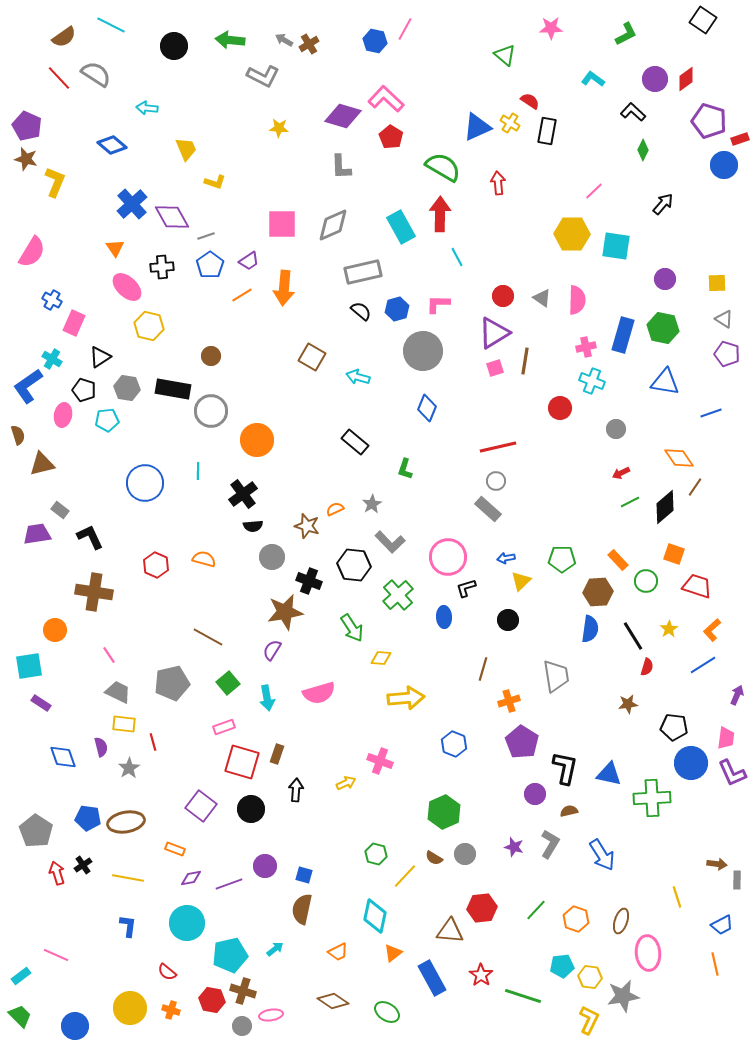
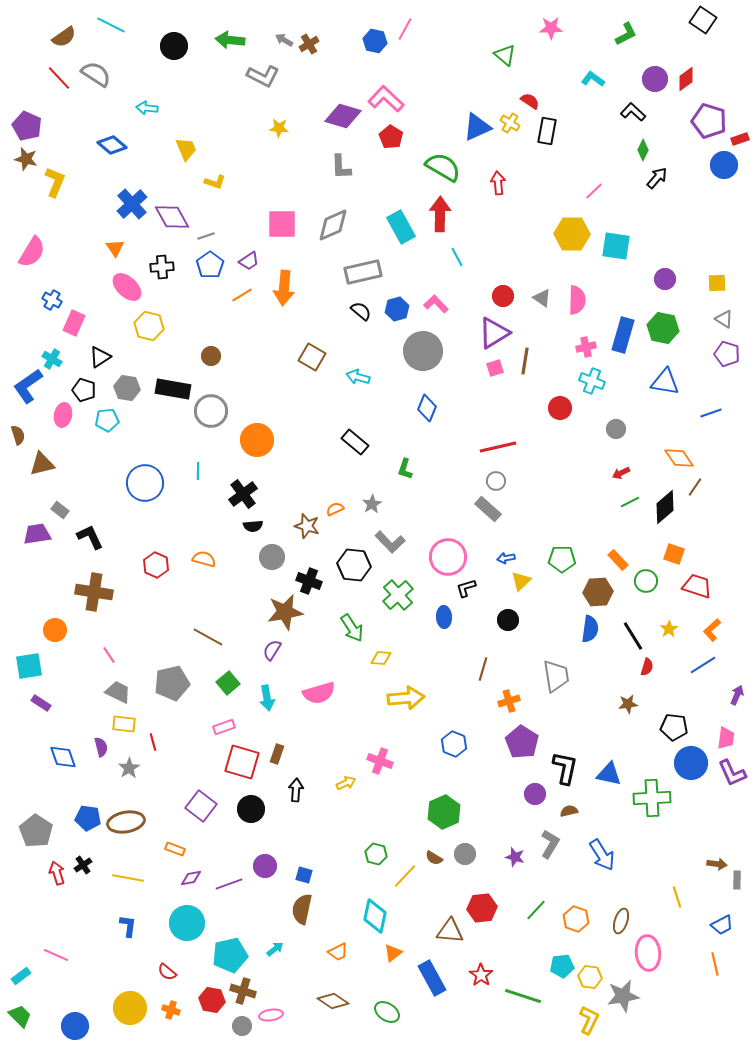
black arrow at (663, 204): moved 6 px left, 26 px up
pink L-shape at (438, 304): moved 2 px left; rotated 45 degrees clockwise
purple star at (514, 847): moved 1 px right, 10 px down
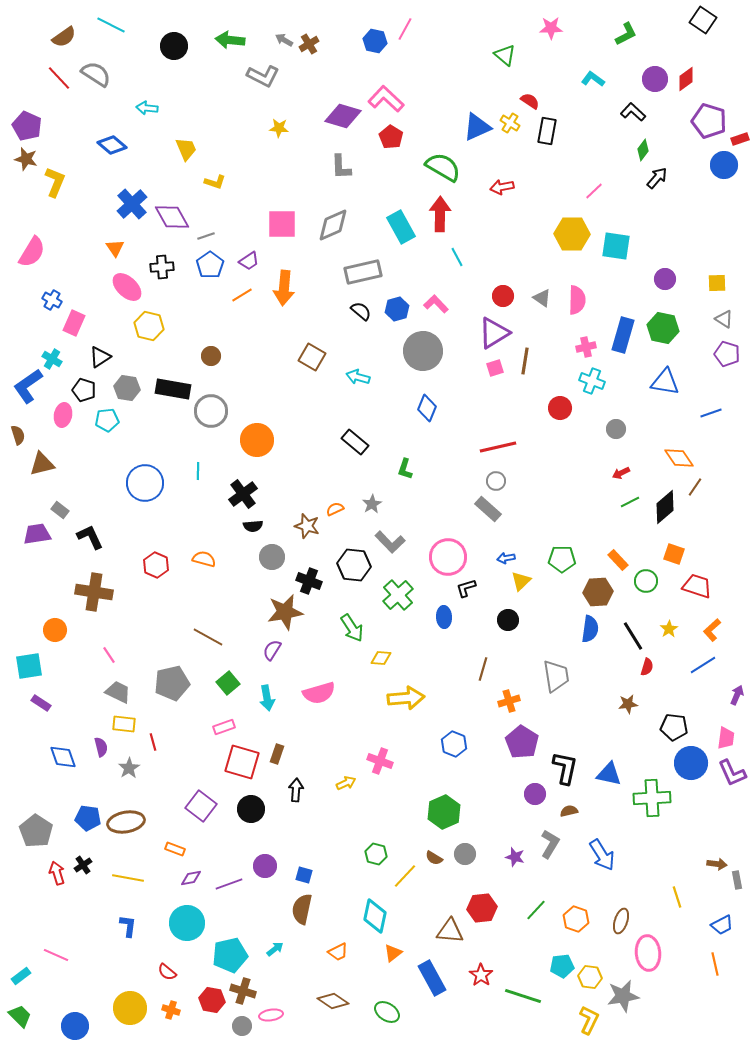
green diamond at (643, 150): rotated 10 degrees clockwise
red arrow at (498, 183): moved 4 px right, 4 px down; rotated 95 degrees counterclockwise
gray rectangle at (737, 880): rotated 12 degrees counterclockwise
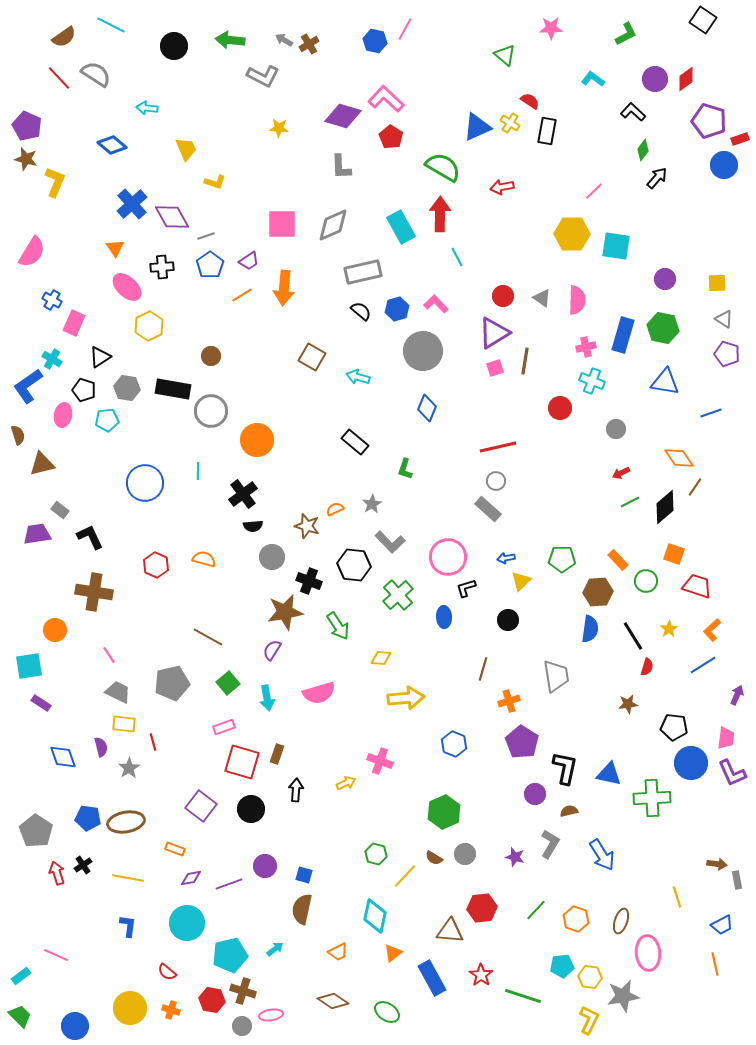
yellow hexagon at (149, 326): rotated 20 degrees clockwise
green arrow at (352, 628): moved 14 px left, 2 px up
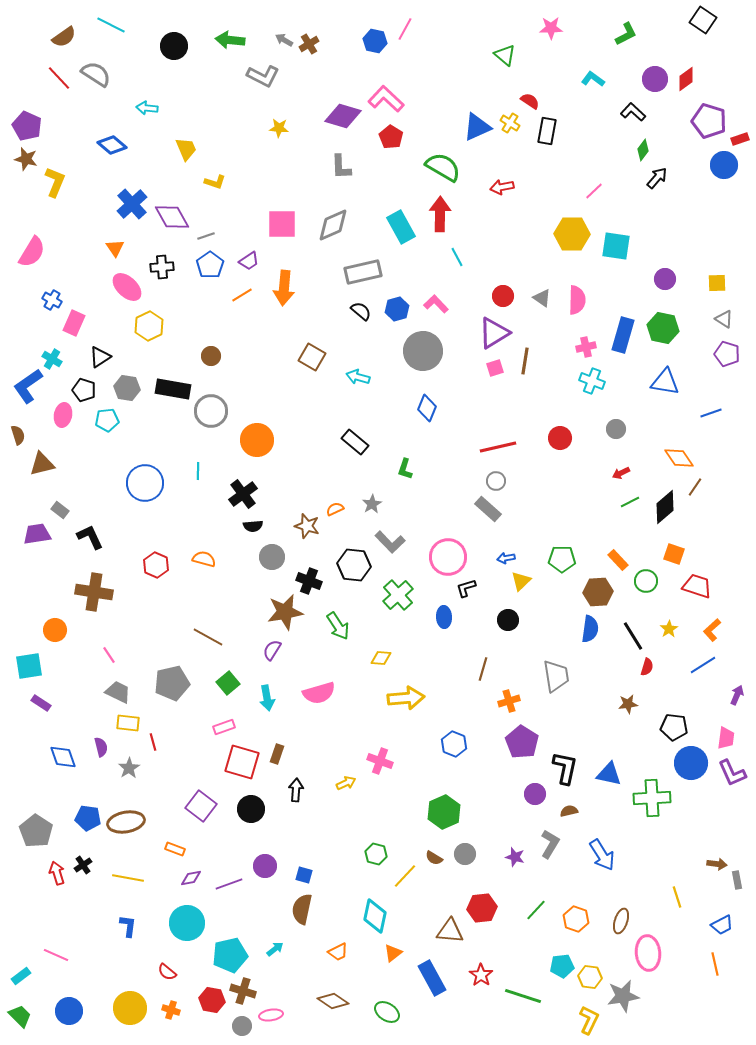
red circle at (560, 408): moved 30 px down
yellow rectangle at (124, 724): moved 4 px right, 1 px up
blue circle at (75, 1026): moved 6 px left, 15 px up
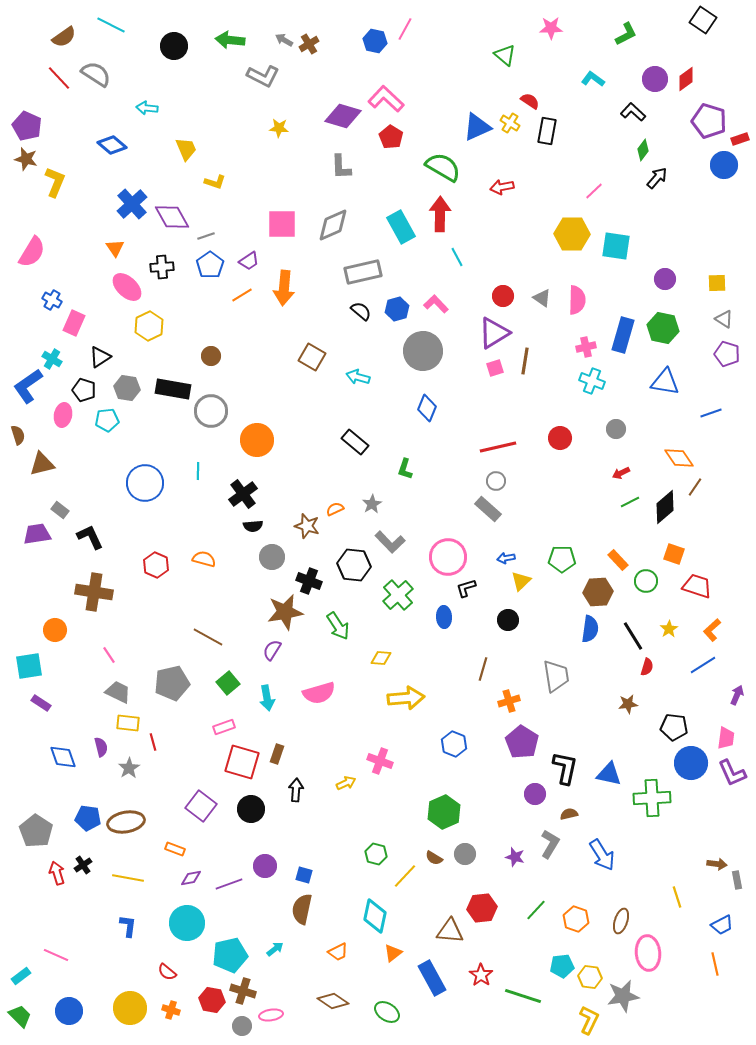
brown semicircle at (569, 811): moved 3 px down
